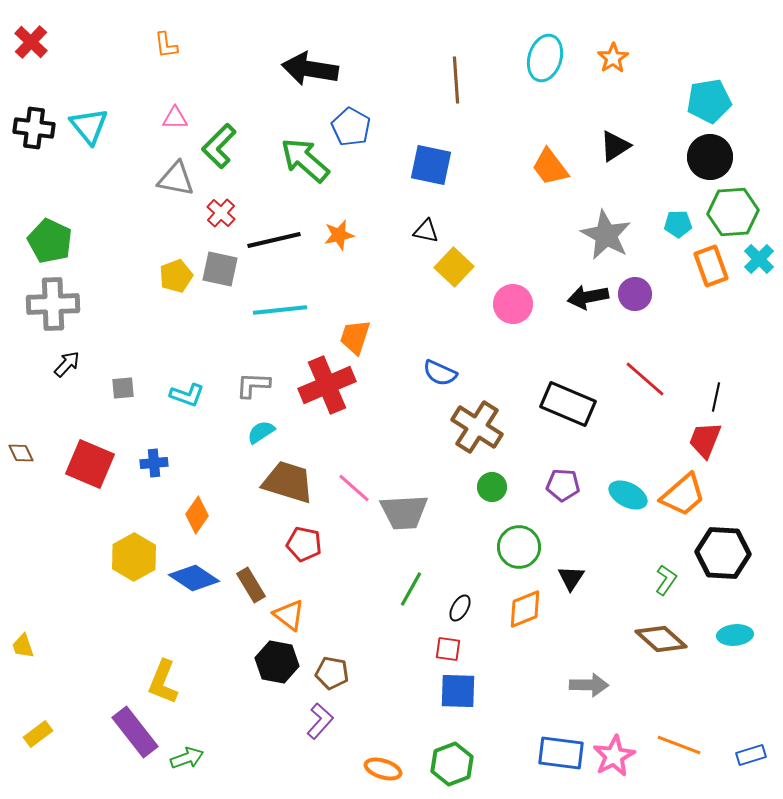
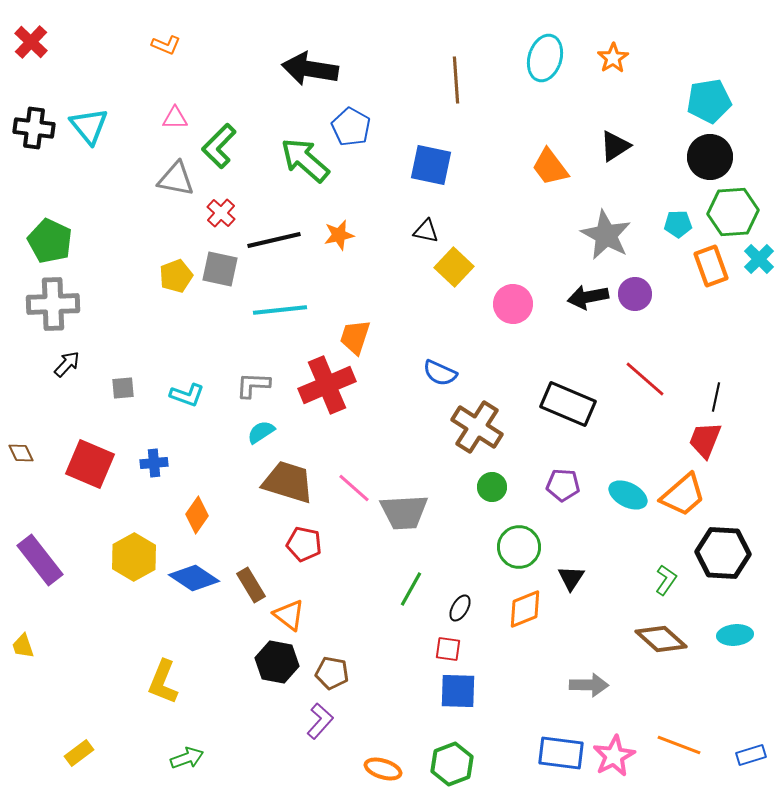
orange L-shape at (166, 45): rotated 60 degrees counterclockwise
purple rectangle at (135, 732): moved 95 px left, 172 px up
yellow rectangle at (38, 734): moved 41 px right, 19 px down
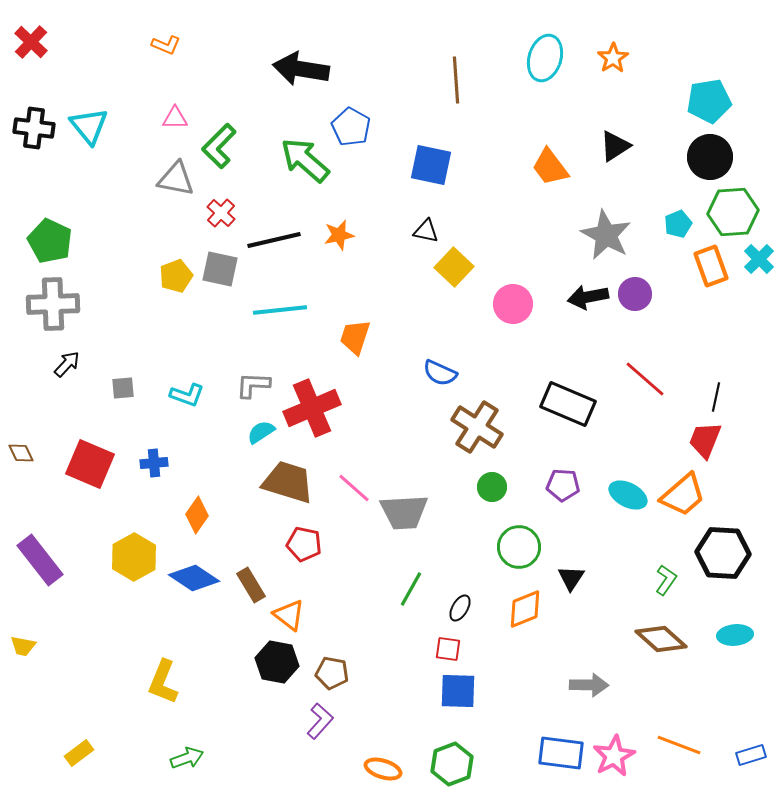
black arrow at (310, 69): moved 9 px left
cyan pentagon at (678, 224): rotated 20 degrees counterclockwise
red cross at (327, 385): moved 15 px left, 23 px down
yellow trapezoid at (23, 646): rotated 60 degrees counterclockwise
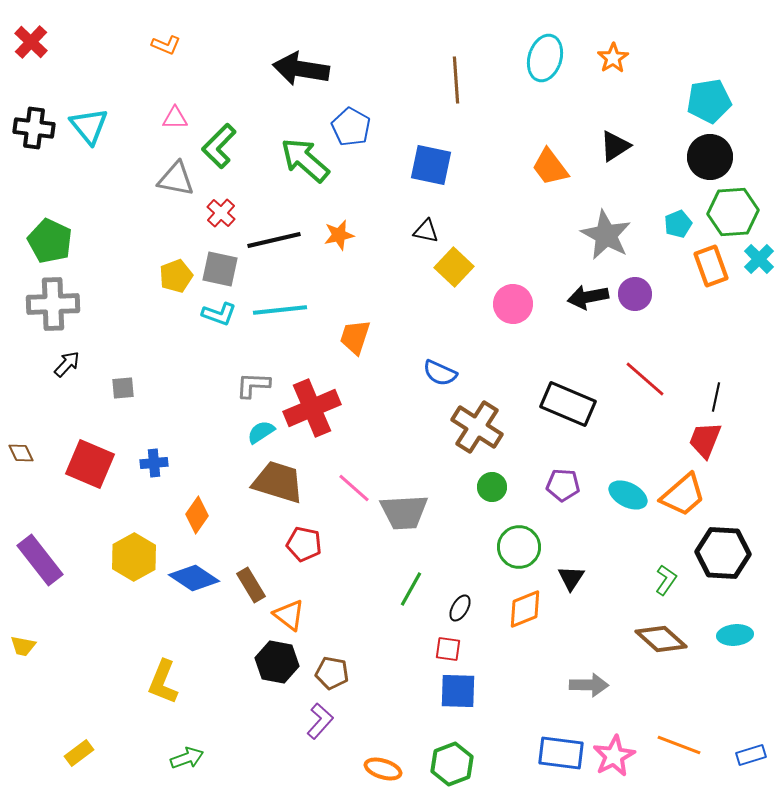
cyan L-shape at (187, 395): moved 32 px right, 81 px up
brown trapezoid at (288, 482): moved 10 px left
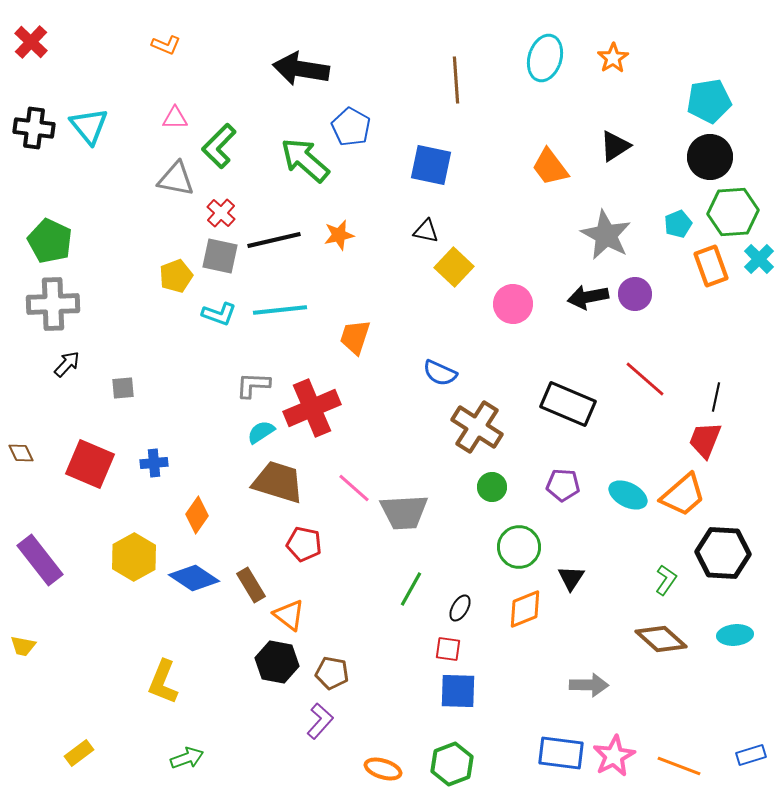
gray square at (220, 269): moved 13 px up
orange line at (679, 745): moved 21 px down
